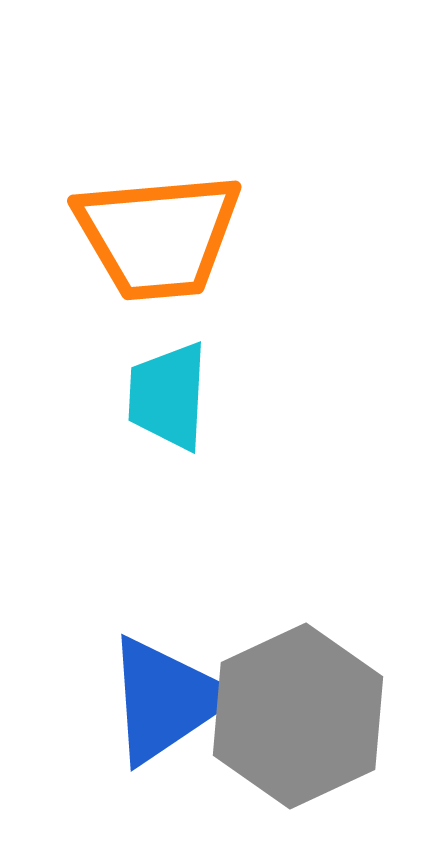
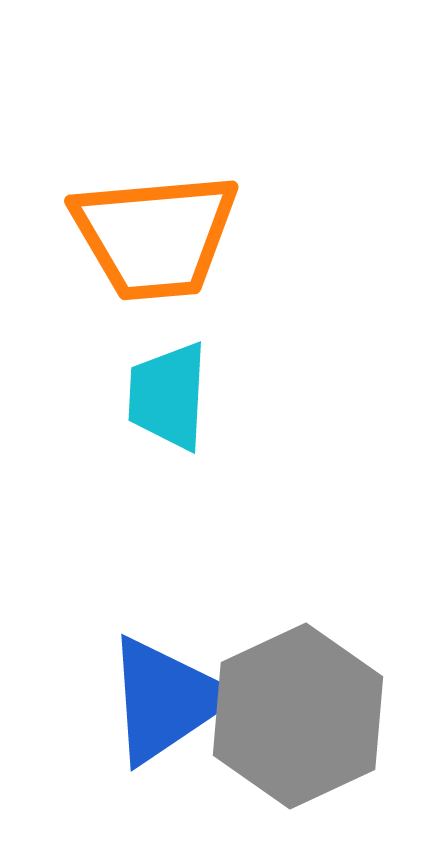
orange trapezoid: moved 3 px left
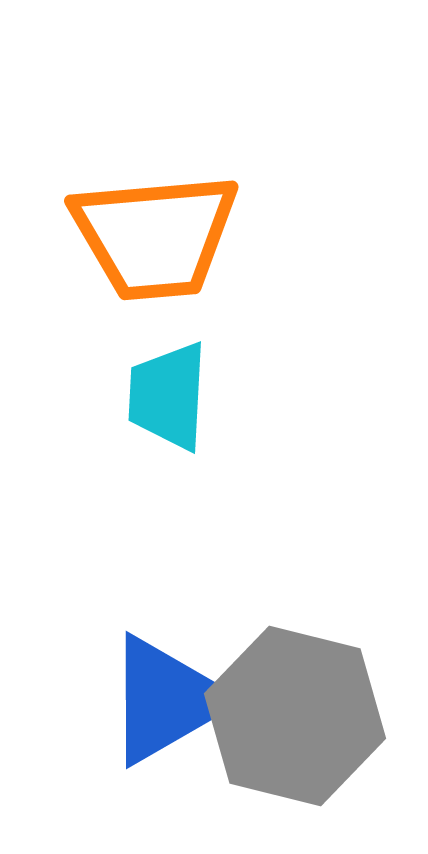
blue triangle: rotated 4 degrees clockwise
gray hexagon: moved 3 px left; rotated 21 degrees counterclockwise
